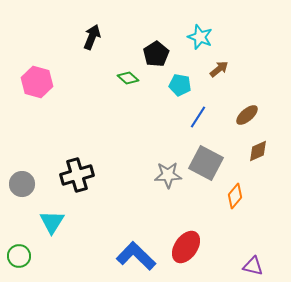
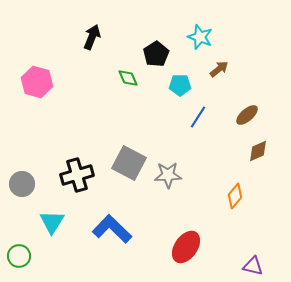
green diamond: rotated 25 degrees clockwise
cyan pentagon: rotated 10 degrees counterclockwise
gray square: moved 77 px left
blue L-shape: moved 24 px left, 27 px up
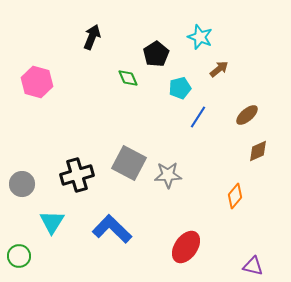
cyan pentagon: moved 3 px down; rotated 15 degrees counterclockwise
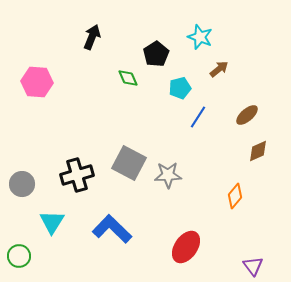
pink hexagon: rotated 12 degrees counterclockwise
purple triangle: rotated 40 degrees clockwise
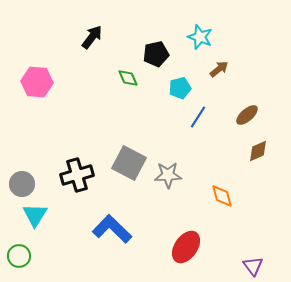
black arrow: rotated 15 degrees clockwise
black pentagon: rotated 20 degrees clockwise
orange diamond: moved 13 px left; rotated 55 degrees counterclockwise
cyan triangle: moved 17 px left, 7 px up
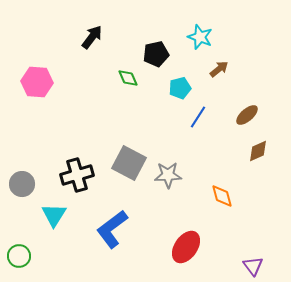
cyan triangle: moved 19 px right
blue L-shape: rotated 81 degrees counterclockwise
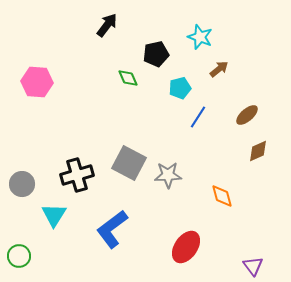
black arrow: moved 15 px right, 12 px up
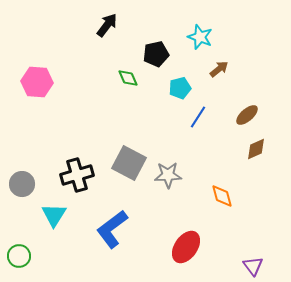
brown diamond: moved 2 px left, 2 px up
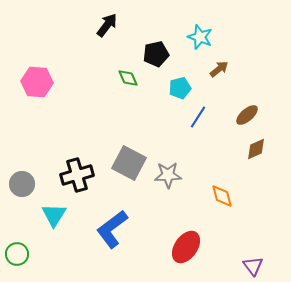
green circle: moved 2 px left, 2 px up
